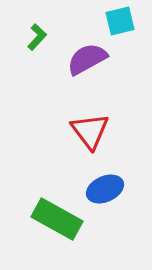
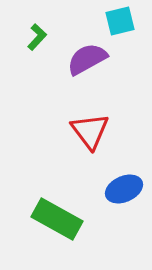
blue ellipse: moved 19 px right
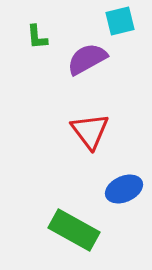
green L-shape: rotated 132 degrees clockwise
green rectangle: moved 17 px right, 11 px down
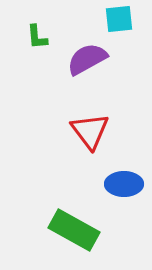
cyan square: moved 1 px left, 2 px up; rotated 8 degrees clockwise
blue ellipse: moved 5 px up; rotated 24 degrees clockwise
